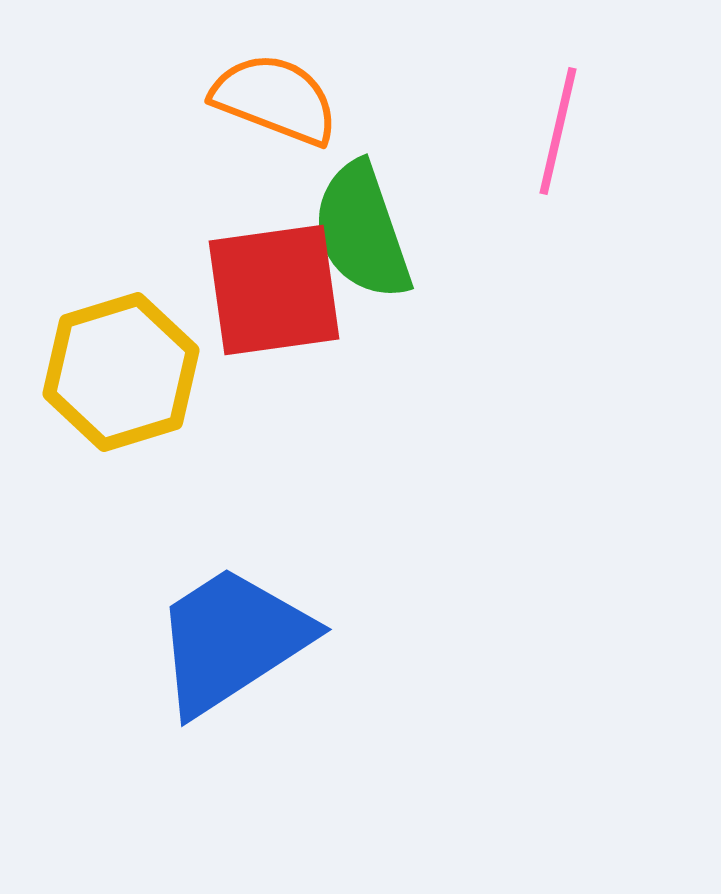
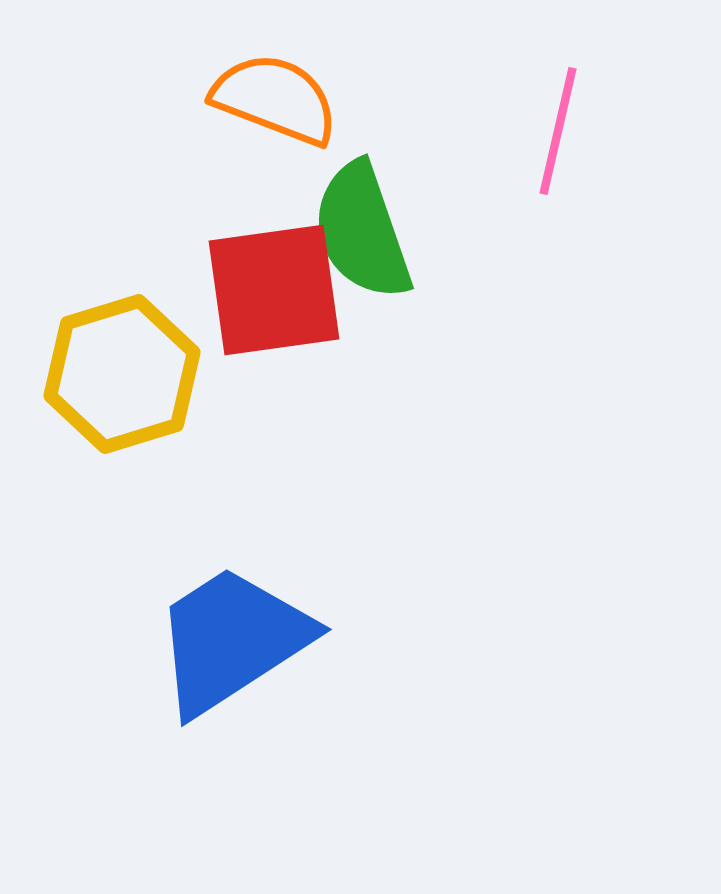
yellow hexagon: moved 1 px right, 2 px down
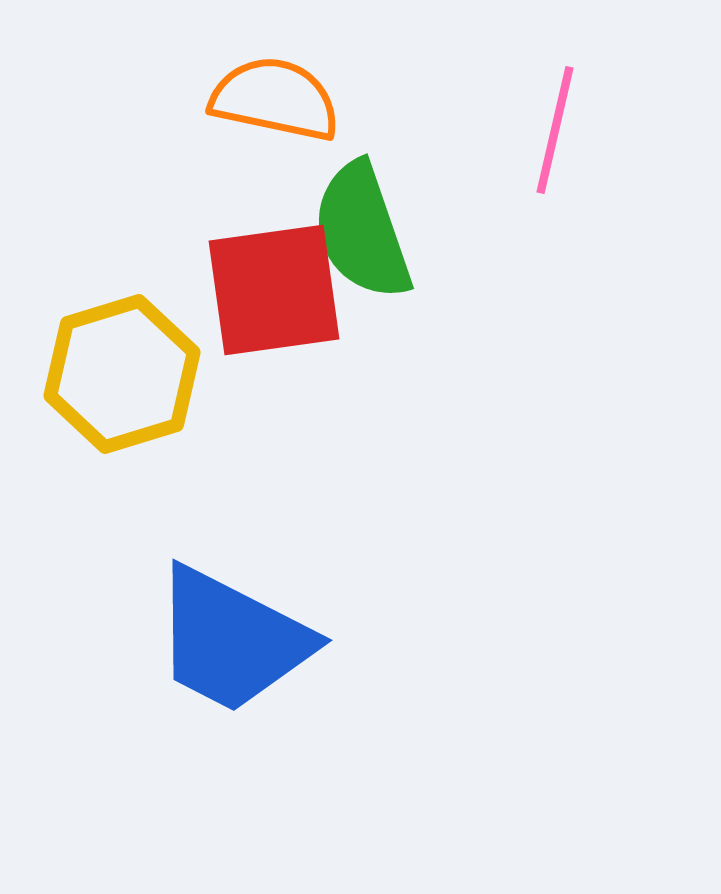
orange semicircle: rotated 9 degrees counterclockwise
pink line: moved 3 px left, 1 px up
blue trapezoid: rotated 120 degrees counterclockwise
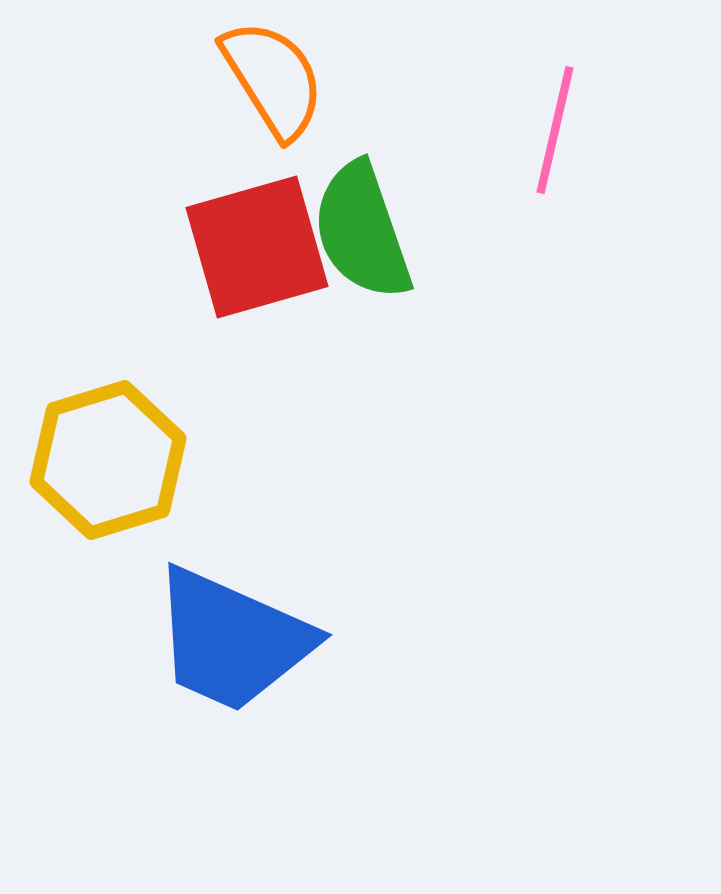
orange semicircle: moved 2 px left, 20 px up; rotated 46 degrees clockwise
red square: moved 17 px left, 43 px up; rotated 8 degrees counterclockwise
yellow hexagon: moved 14 px left, 86 px down
blue trapezoid: rotated 3 degrees counterclockwise
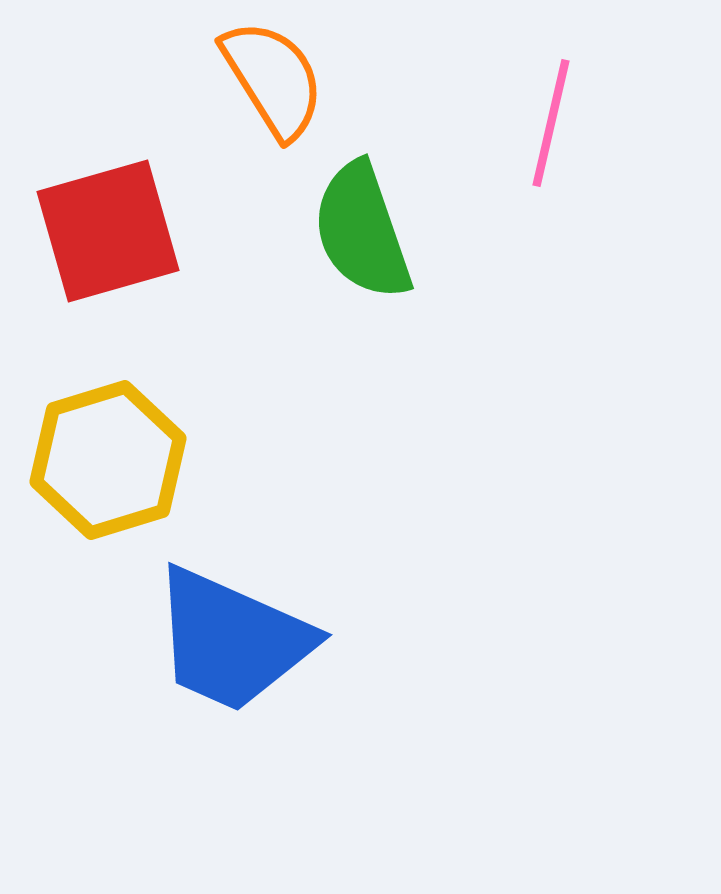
pink line: moved 4 px left, 7 px up
red square: moved 149 px left, 16 px up
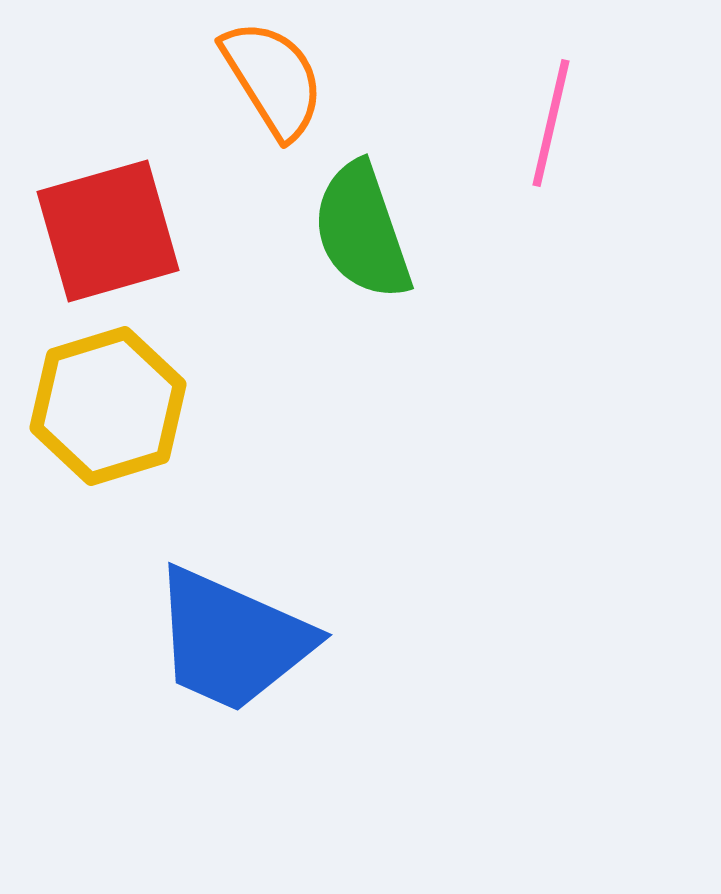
yellow hexagon: moved 54 px up
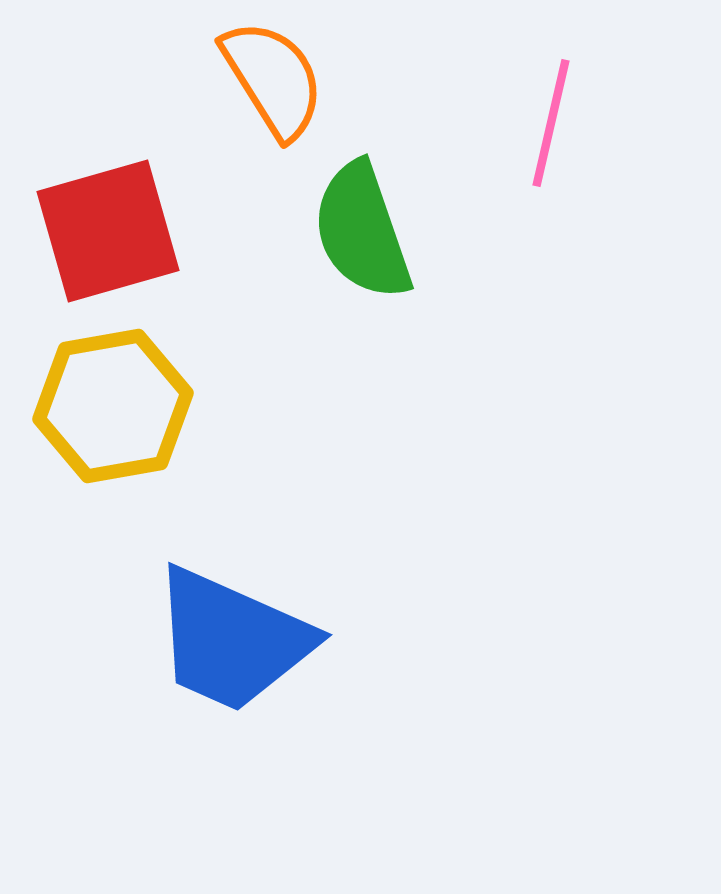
yellow hexagon: moved 5 px right; rotated 7 degrees clockwise
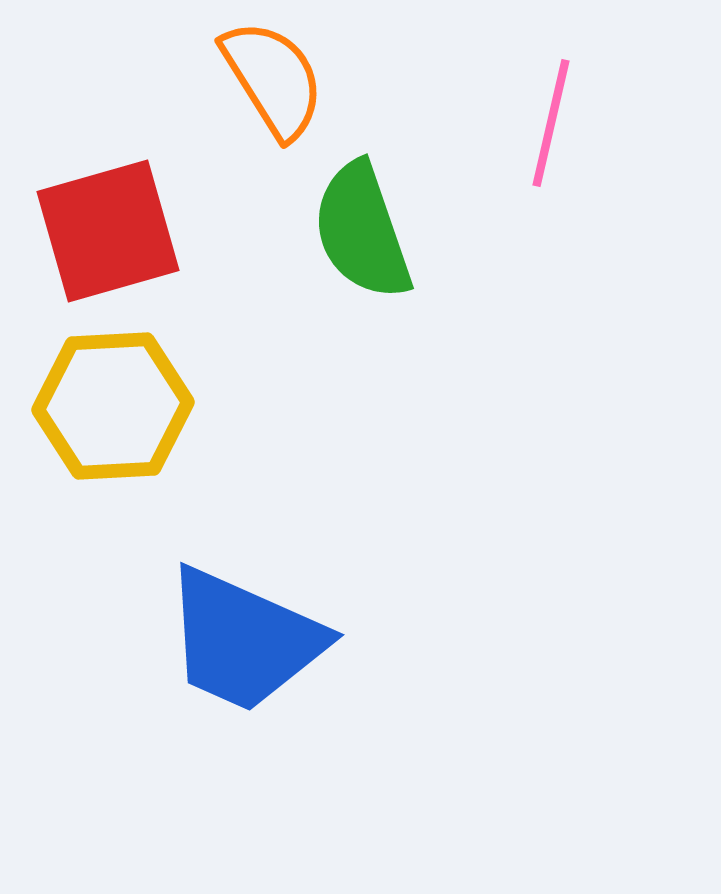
yellow hexagon: rotated 7 degrees clockwise
blue trapezoid: moved 12 px right
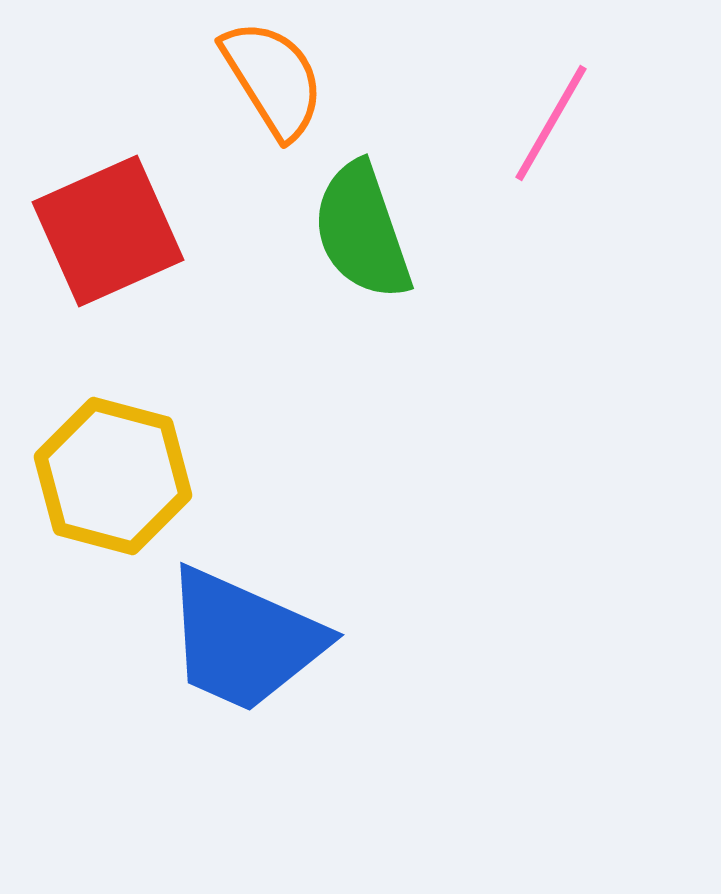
pink line: rotated 17 degrees clockwise
red square: rotated 8 degrees counterclockwise
yellow hexagon: moved 70 px down; rotated 18 degrees clockwise
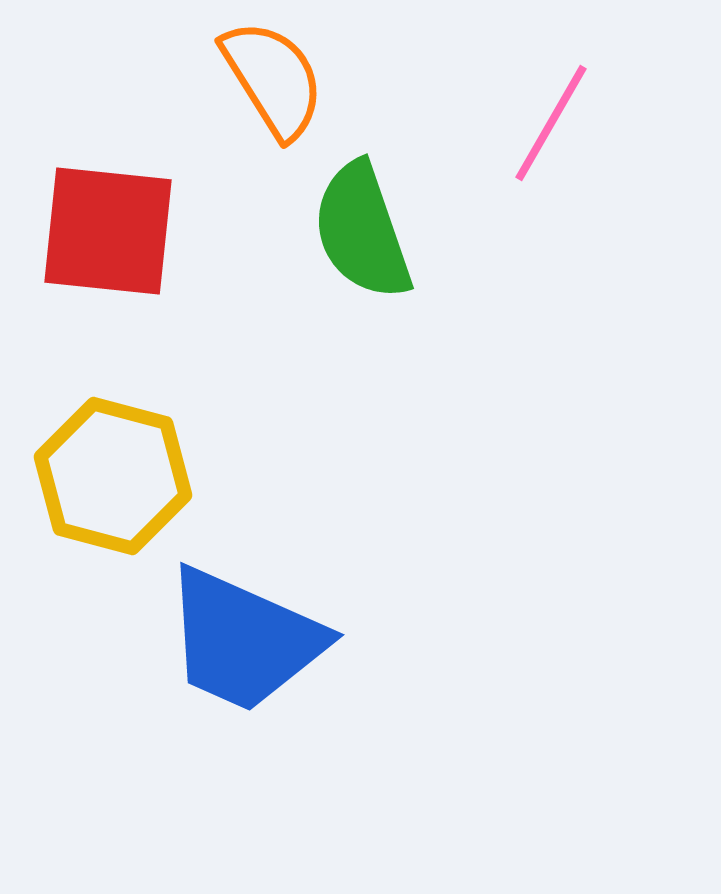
red square: rotated 30 degrees clockwise
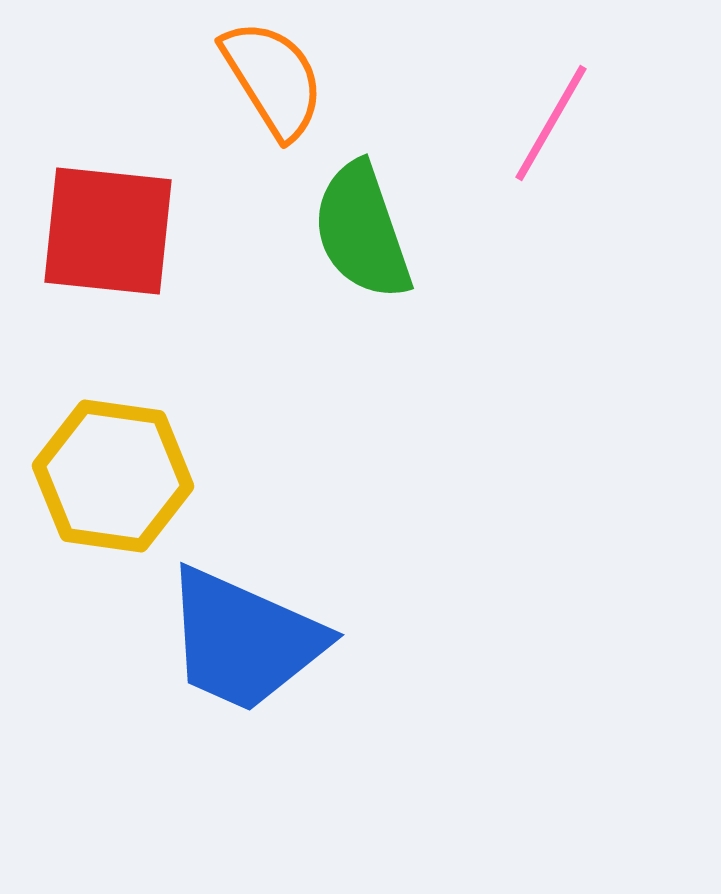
yellow hexagon: rotated 7 degrees counterclockwise
